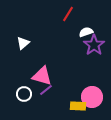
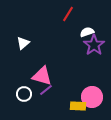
white semicircle: moved 1 px right
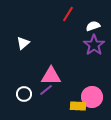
white semicircle: moved 6 px right, 6 px up
pink triangle: moved 9 px right; rotated 15 degrees counterclockwise
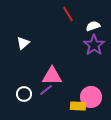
red line: rotated 63 degrees counterclockwise
pink triangle: moved 1 px right
pink circle: moved 1 px left
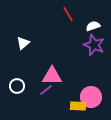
purple star: rotated 15 degrees counterclockwise
white circle: moved 7 px left, 8 px up
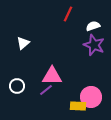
red line: rotated 56 degrees clockwise
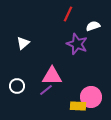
purple star: moved 17 px left, 1 px up
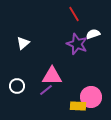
red line: moved 6 px right; rotated 56 degrees counterclockwise
white semicircle: moved 8 px down
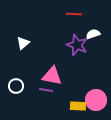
red line: rotated 56 degrees counterclockwise
purple star: moved 1 px down
pink triangle: rotated 10 degrees clockwise
white circle: moved 1 px left
purple line: rotated 48 degrees clockwise
pink circle: moved 5 px right, 3 px down
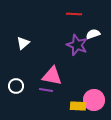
pink circle: moved 2 px left
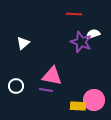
purple star: moved 4 px right, 3 px up
